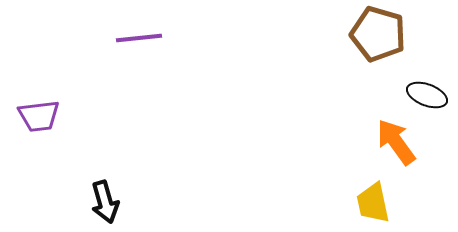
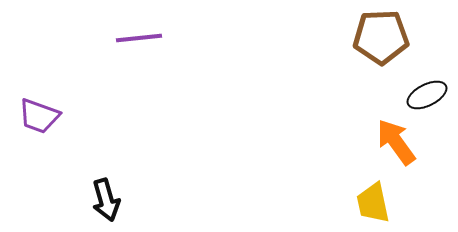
brown pentagon: moved 3 px right, 3 px down; rotated 18 degrees counterclockwise
black ellipse: rotated 48 degrees counterclockwise
purple trapezoid: rotated 27 degrees clockwise
black arrow: moved 1 px right, 2 px up
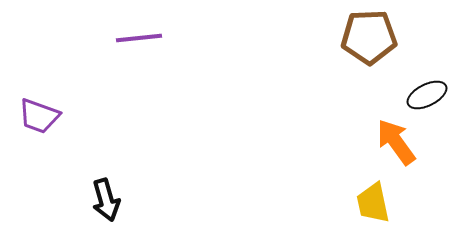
brown pentagon: moved 12 px left
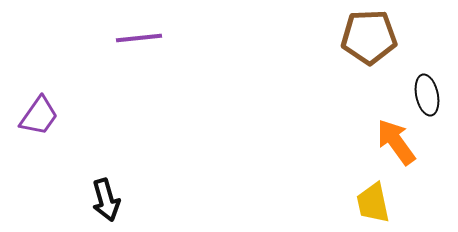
black ellipse: rotated 75 degrees counterclockwise
purple trapezoid: rotated 75 degrees counterclockwise
